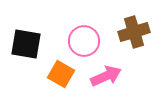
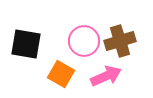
brown cross: moved 14 px left, 9 px down
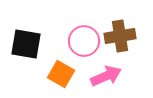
brown cross: moved 5 px up; rotated 8 degrees clockwise
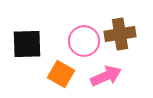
brown cross: moved 2 px up
black square: moved 1 px right; rotated 12 degrees counterclockwise
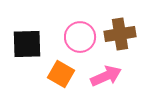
pink circle: moved 4 px left, 4 px up
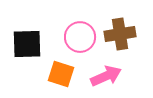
orange square: rotated 12 degrees counterclockwise
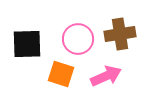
pink circle: moved 2 px left, 2 px down
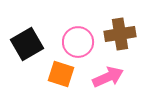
pink circle: moved 3 px down
black square: rotated 28 degrees counterclockwise
pink arrow: moved 2 px right, 1 px down
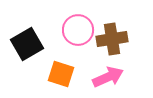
brown cross: moved 8 px left, 5 px down
pink circle: moved 12 px up
